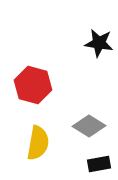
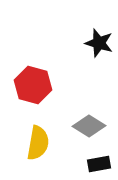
black star: rotated 8 degrees clockwise
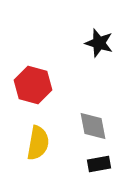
gray diamond: moved 4 px right; rotated 48 degrees clockwise
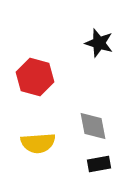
red hexagon: moved 2 px right, 8 px up
yellow semicircle: rotated 76 degrees clockwise
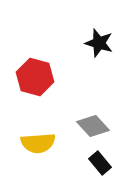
gray diamond: rotated 32 degrees counterclockwise
black rectangle: moved 1 px right, 1 px up; rotated 60 degrees clockwise
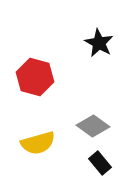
black star: rotated 12 degrees clockwise
gray diamond: rotated 12 degrees counterclockwise
yellow semicircle: rotated 12 degrees counterclockwise
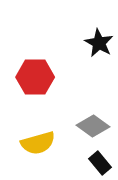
red hexagon: rotated 15 degrees counterclockwise
